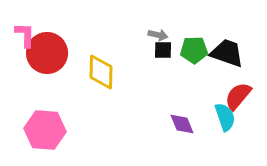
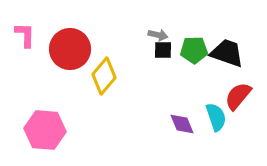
red circle: moved 23 px right, 4 px up
yellow diamond: moved 3 px right, 4 px down; rotated 39 degrees clockwise
cyan semicircle: moved 9 px left
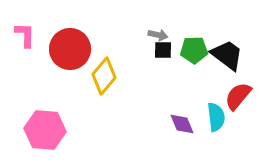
black trapezoid: moved 2 px down; rotated 18 degrees clockwise
cyan semicircle: rotated 12 degrees clockwise
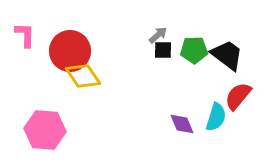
gray arrow: rotated 54 degrees counterclockwise
red circle: moved 2 px down
yellow diamond: moved 21 px left; rotated 75 degrees counterclockwise
cyan semicircle: rotated 24 degrees clockwise
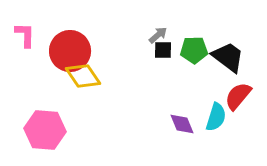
black trapezoid: moved 1 px right, 2 px down
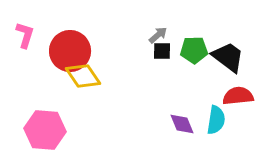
pink L-shape: rotated 16 degrees clockwise
black square: moved 1 px left, 1 px down
red semicircle: rotated 44 degrees clockwise
cyan semicircle: moved 3 px down; rotated 8 degrees counterclockwise
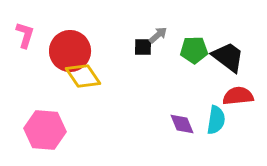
black square: moved 19 px left, 4 px up
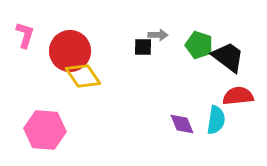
gray arrow: rotated 42 degrees clockwise
green pentagon: moved 5 px right, 5 px up; rotated 20 degrees clockwise
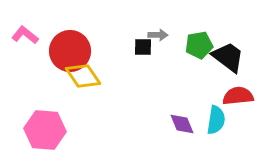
pink L-shape: rotated 68 degrees counterclockwise
green pentagon: rotated 28 degrees counterclockwise
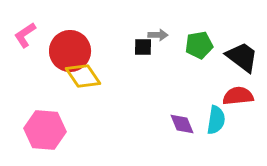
pink L-shape: rotated 72 degrees counterclockwise
black trapezoid: moved 14 px right
